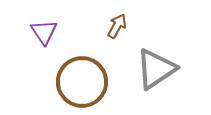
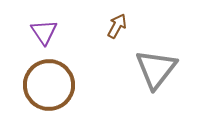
gray triangle: rotated 18 degrees counterclockwise
brown circle: moved 33 px left, 3 px down
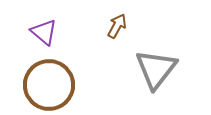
purple triangle: rotated 16 degrees counterclockwise
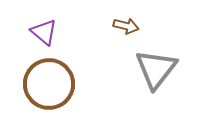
brown arrow: moved 9 px right; rotated 75 degrees clockwise
brown circle: moved 1 px up
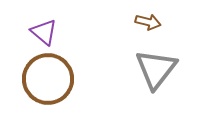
brown arrow: moved 22 px right, 4 px up
brown circle: moved 1 px left, 5 px up
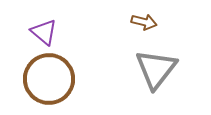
brown arrow: moved 4 px left
brown circle: moved 1 px right
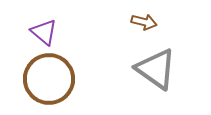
gray triangle: rotated 33 degrees counterclockwise
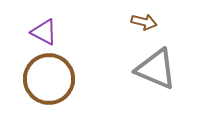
purple triangle: rotated 12 degrees counterclockwise
gray triangle: rotated 12 degrees counterclockwise
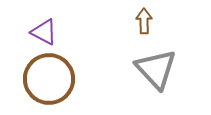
brown arrow: moved 1 px up; rotated 105 degrees counterclockwise
gray triangle: rotated 24 degrees clockwise
